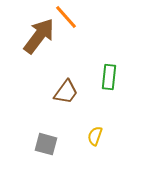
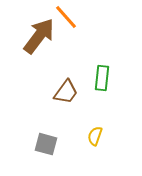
green rectangle: moved 7 px left, 1 px down
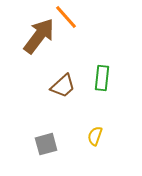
brown trapezoid: moved 3 px left, 6 px up; rotated 12 degrees clockwise
gray square: rotated 30 degrees counterclockwise
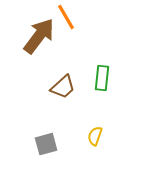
orange line: rotated 12 degrees clockwise
brown trapezoid: moved 1 px down
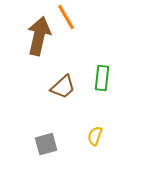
brown arrow: rotated 24 degrees counterclockwise
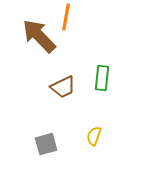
orange line: rotated 40 degrees clockwise
brown arrow: rotated 57 degrees counterclockwise
brown trapezoid: rotated 16 degrees clockwise
yellow semicircle: moved 1 px left
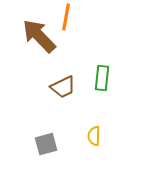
yellow semicircle: rotated 18 degrees counterclockwise
